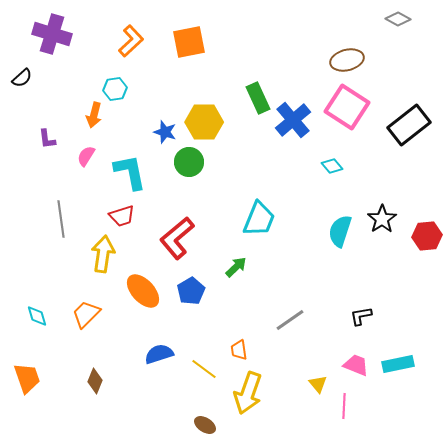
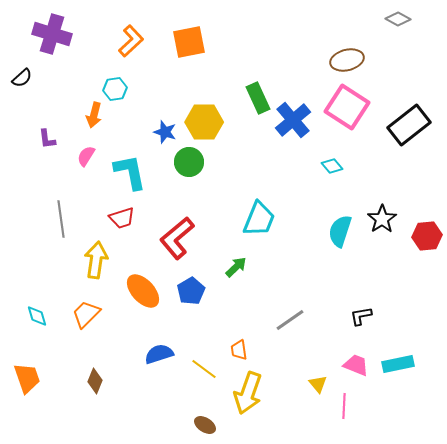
red trapezoid at (122, 216): moved 2 px down
yellow arrow at (103, 254): moved 7 px left, 6 px down
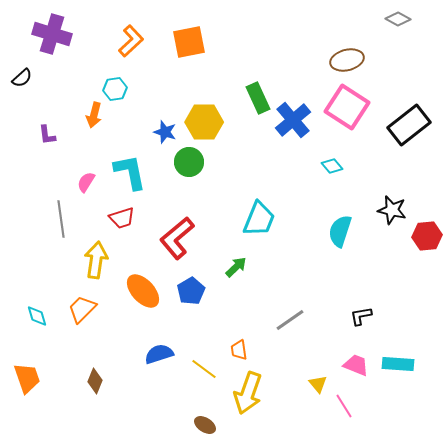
purple L-shape at (47, 139): moved 4 px up
pink semicircle at (86, 156): moved 26 px down
black star at (382, 219): moved 10 px right, 9 px up; rotated 24 degrees counterclockwise
orange trapezoid at (86, 314): moved 4 px left, 5 px up
cyan rectangle at (398, 364): rotated 16 degrees clockwise
pink line at (344, 406): rotated 35 degrees counterclockwise
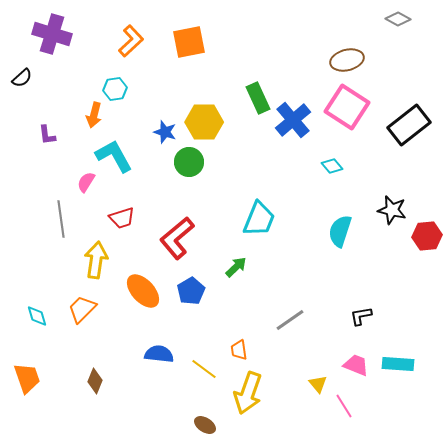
cyan L-shape at (130, 172): moved 16 px left, 16 px up; rotated 18 degrees counterclockwise
blue semicircle at (159, 354): rotated 24 degrees clockwise
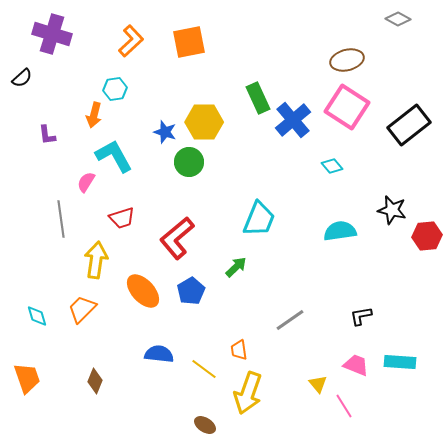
cyan semicircle at (340, 231): rotated 64 degrees clockwise
cyan rectangle at (398, 364): moved 2 px right, 2 px up
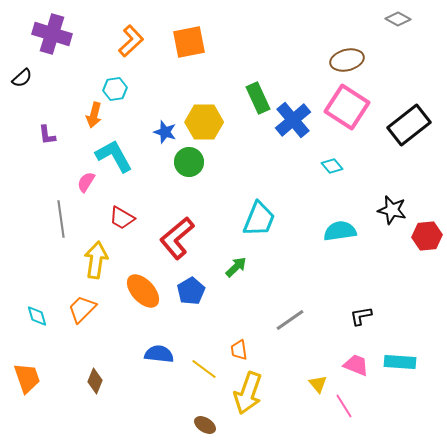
red trapezoid at (122, 218): rotated 48 degrees clockwise
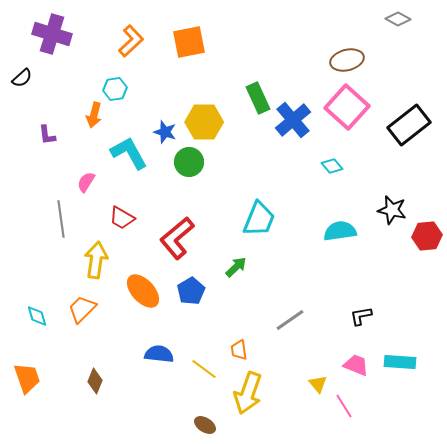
pink square at (347, 107): rotated 9 degrees clockwise
cyan L-shape at (114, 156): moved 15 px right, 3 px up
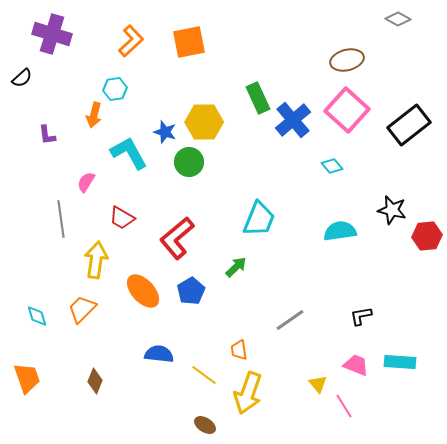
pink square at (347, 107): moved 3 px down
yellow line at (204, 369): moved 6 px down
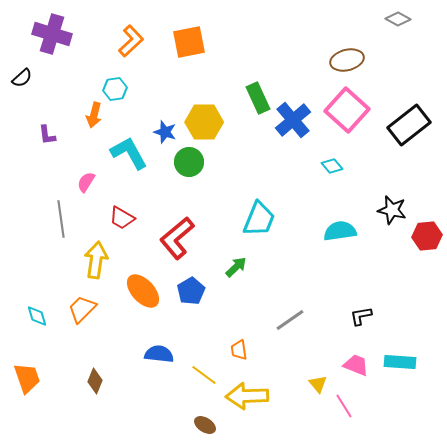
yellow arrow at (248, 393): moved 1 px left, 3 px down; rotated 69 degrees clockwise
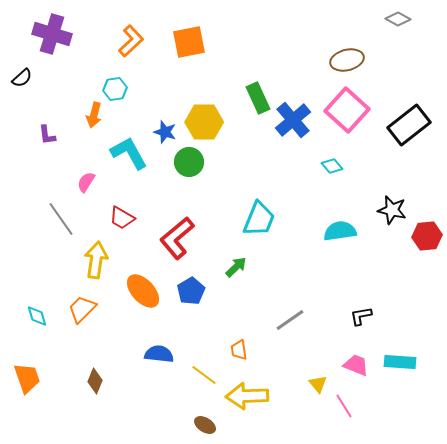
gray line at (61, 219): rotated 27 degrees counterclockwise
